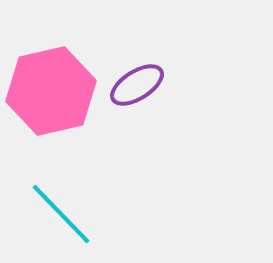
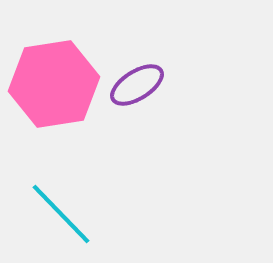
pink hexagon: moved 3 px right, 7 px up; rotated 4 degrees clockwise
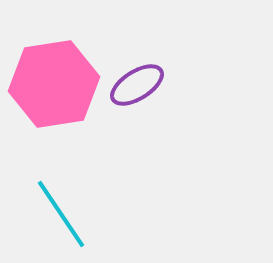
cyan line: rotated 10 degrees clockwise
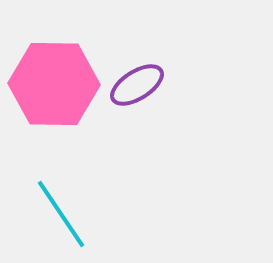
pink hexagon: rotated 10 degrees clockwise
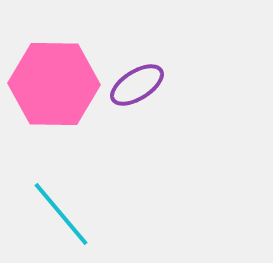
cyan line: rotated 6 degrees counterclockwise
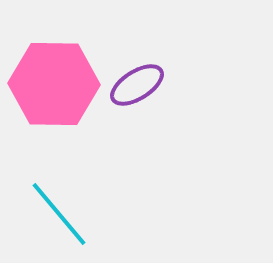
cyan line: moved 2 px left
